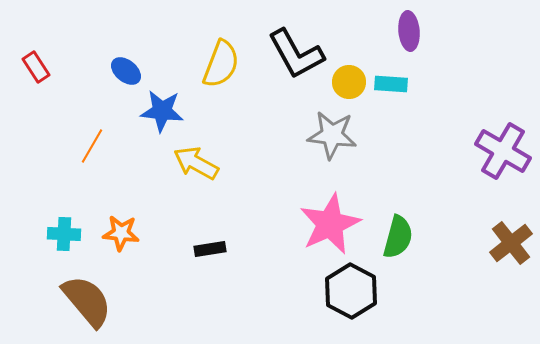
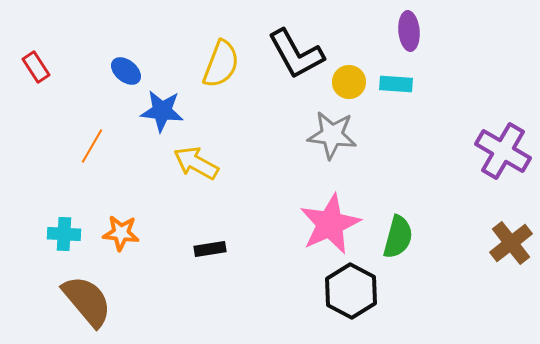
cyan rectangle: moved 5 px right
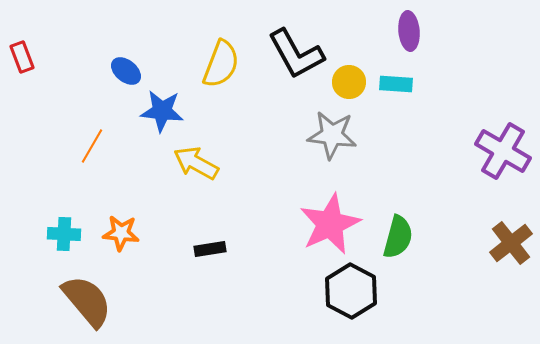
red rectangle: moved 14 px left, 10 px up; rotated 12 degrees clockwise
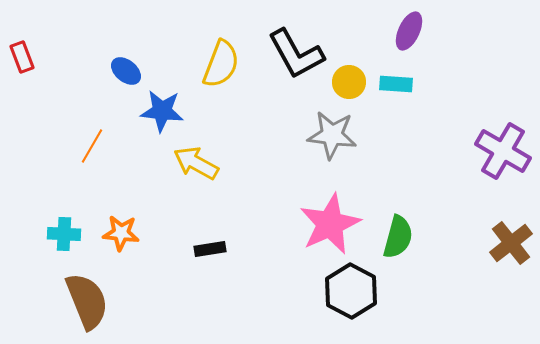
purple ellipse: rotated 30 degrees clockwise
brown semicircle: rotated 18 degrees clockwise
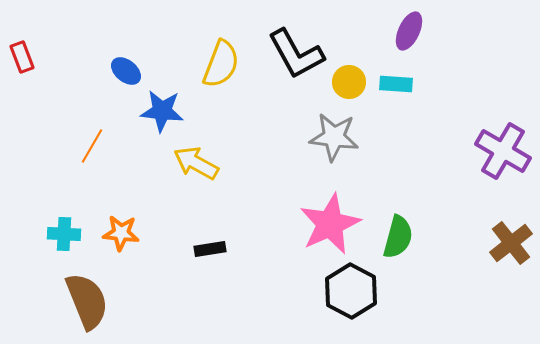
gray star: moved 2 px right, 2 px down
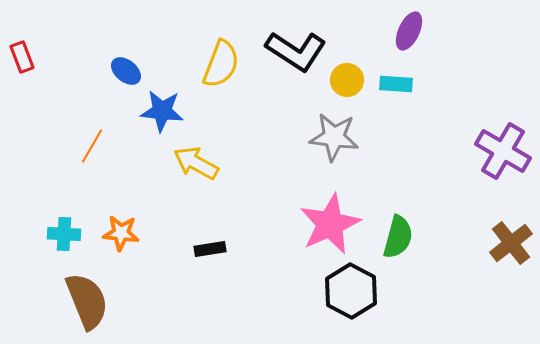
black L-shape: moved 3 px up; rotated 28 degrees counterclockwise
yellow circle: moved 2 px left, 2 px up
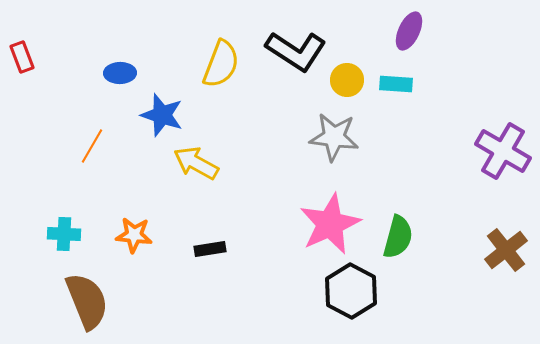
blue ellipse: moved 6 px left, 2 px down; rotated 40 degrees counterclockwise
blue star: moved 4 px down; rotated 12 degrees clockwise
orange star: moved 13 px right, 2 px down
brown cross: moved 5 px left, 7 px down
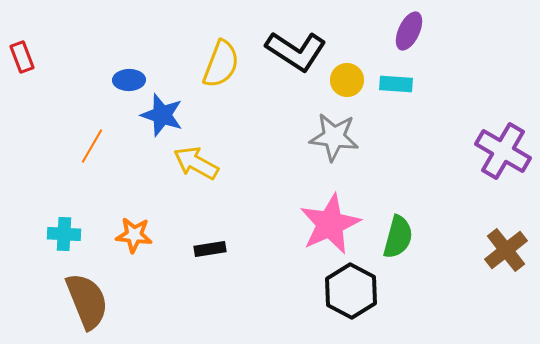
blue ellipse: moved 9 px right, 7 px down
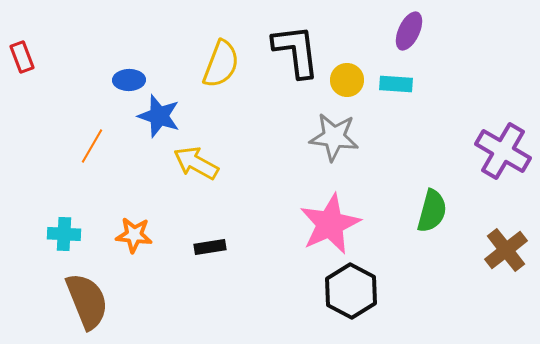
black L-shape: rotated 130 degrees counterclockwise
blue star: moved 3 px left, 1 px down
green semicircle: moved 34 px right, 26 px up
black rectangle: moved 2 px up
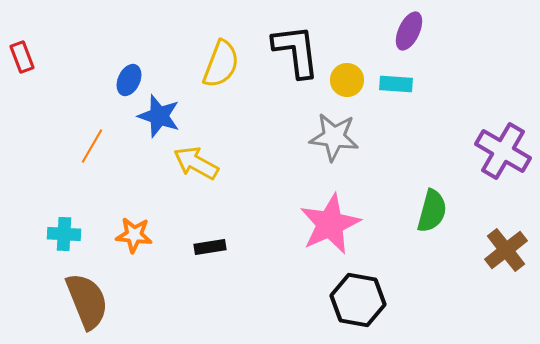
blue ellipse: rotated 64 degrees counterclockwise
black hexagon: moved 7 px right, 9 px down; rotated 18 degrees counterclockwise
